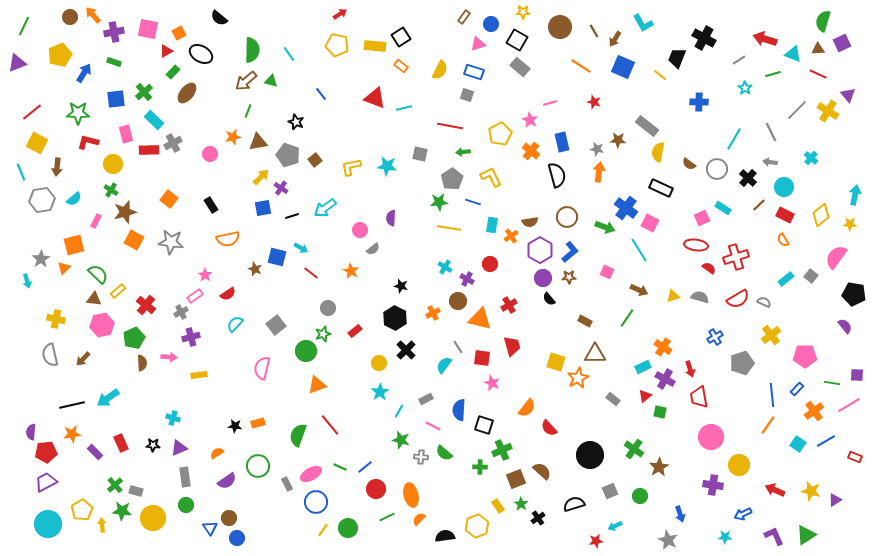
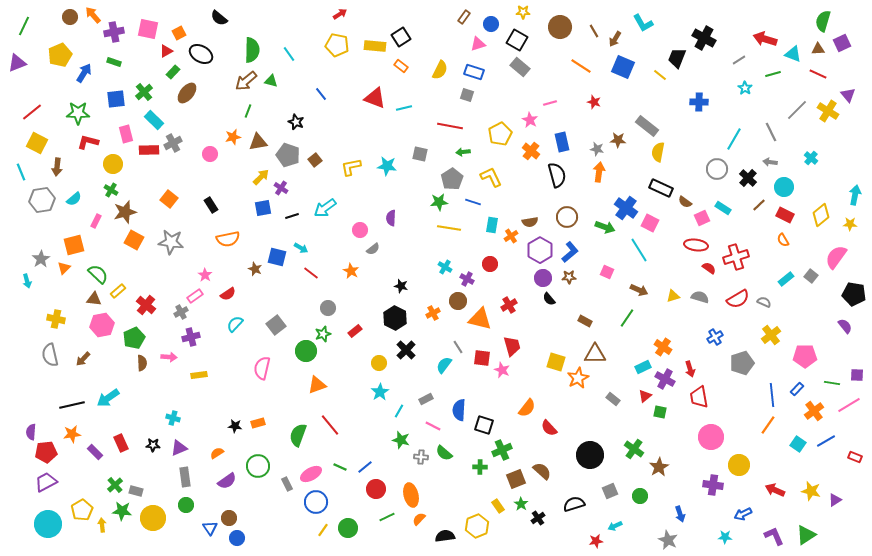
brown semicircle at (689, 164): moved 4 px left, 38 px down
pink star at (492, 383): moved 10 px right, 13 px up
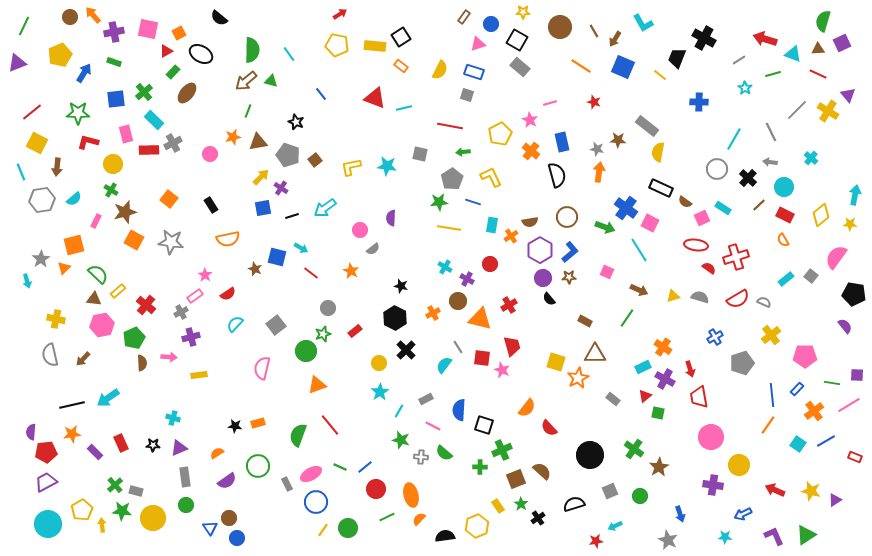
green square at (660, 412): moved 2 px left, 1 px down
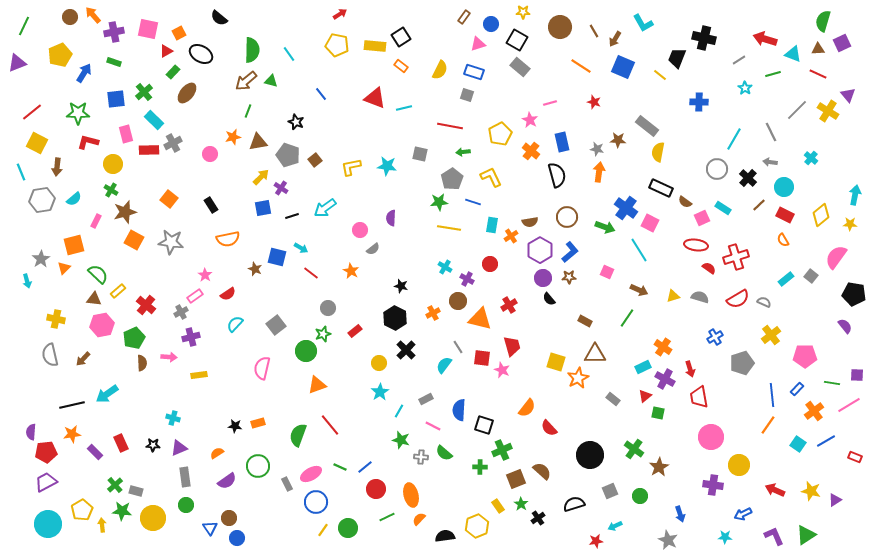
black cross at (704, 38): rotated 15 degrees counterclockwise
cyan arrow at (108, 398): moved 1 px left, 4 px up
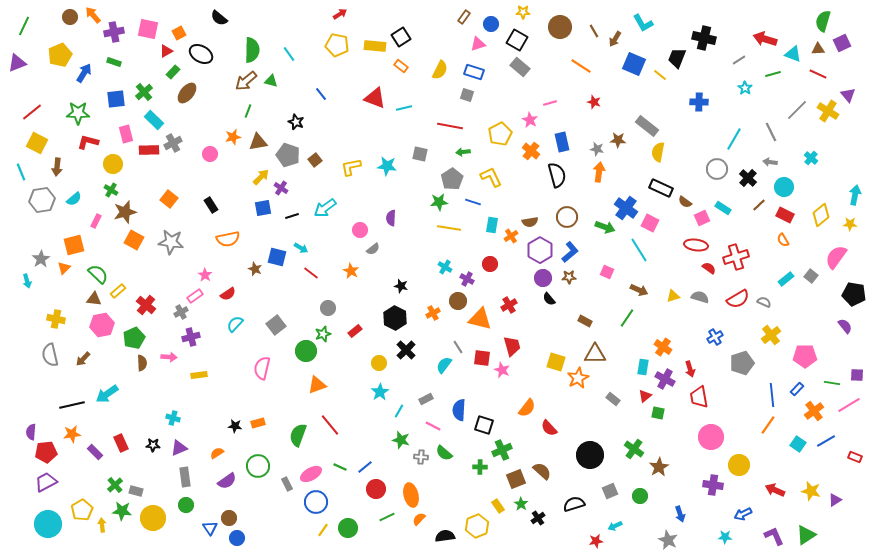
blue square at (623, 67): moved 11 px right, 3 px up
cyan rectangle at (643, 367): rotated 56 degrees counterclockwise
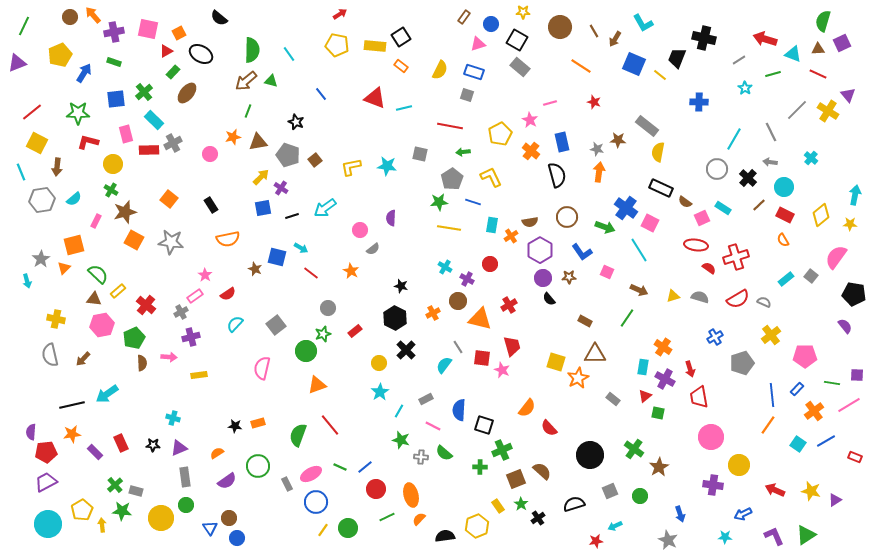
blue L-shape at (570, 252): moved 12 px right; rotated 95 degrees clockwise
yellow circle at (153, 518): moved 8 px right
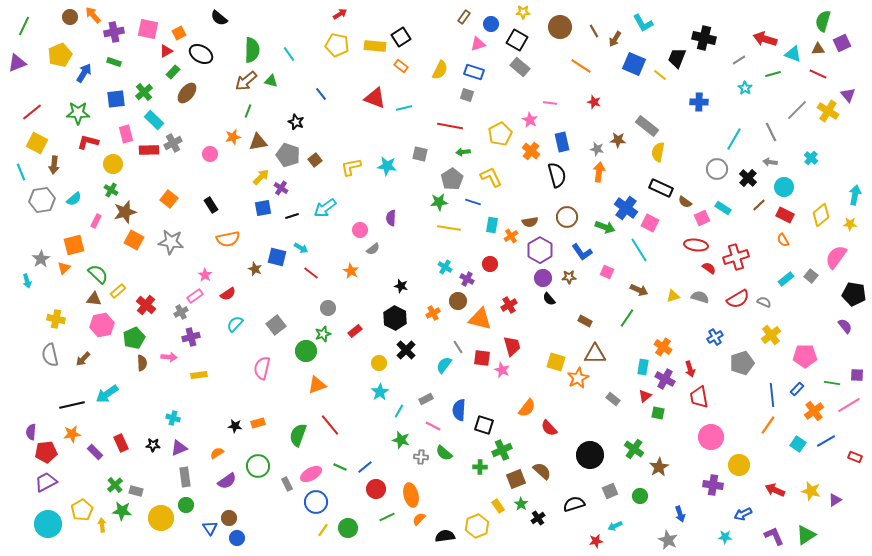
pink line at (550, 103): rotated 24 degrees clockwise
brown arrow at (57, 167): moved 3 px left, 2 px up
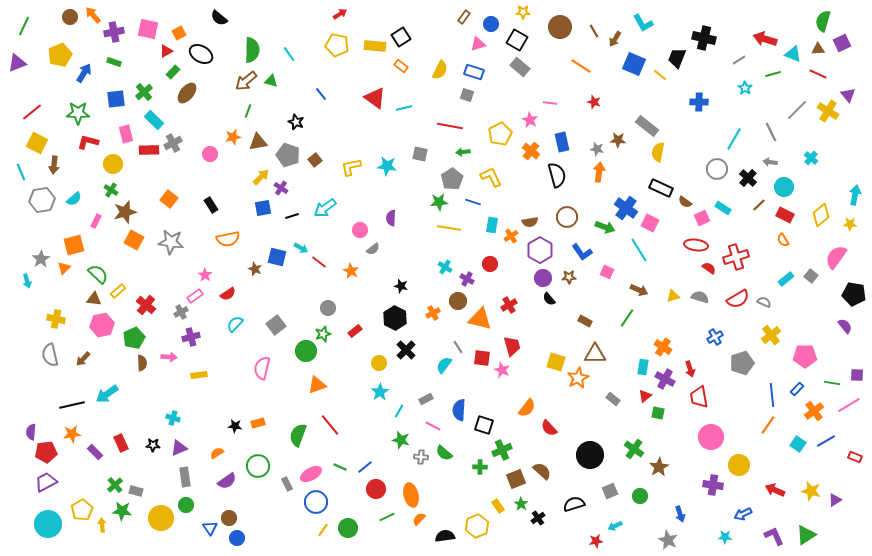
red triangle at (375, 98): rotated 15 degrees clockwise
red line at (311, 273): moved 8 px right, 11 px up
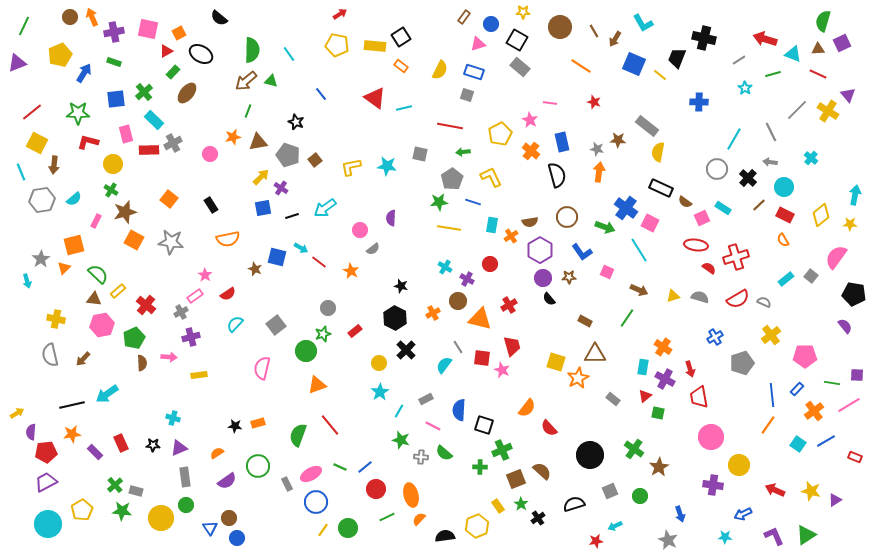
orange arrow at (93, 15): moved 1 px left, 2 px down; rotated 18 degrees clockwise
yellow arrow at (102, 525): moved 85 px left, 112 px up; rotated 64 degrees clockwise
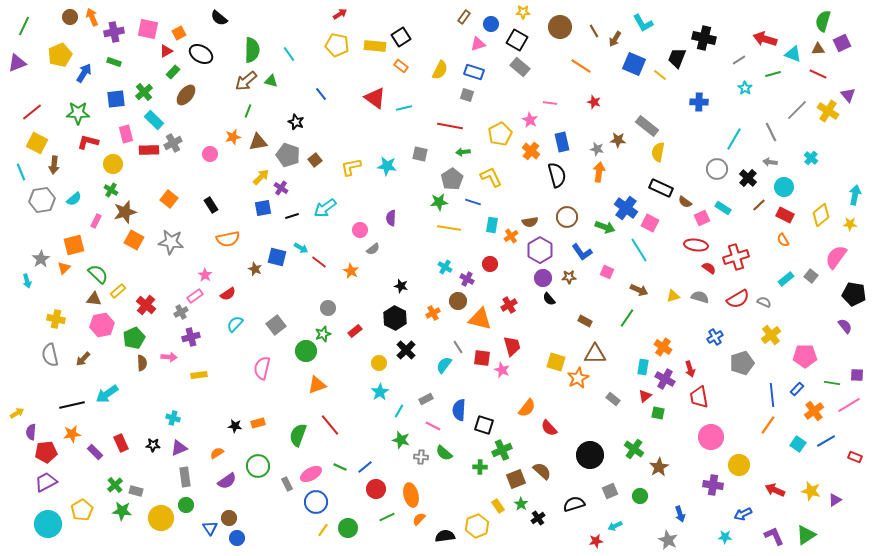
brown ellipse at (187, 93): moved 1 px left, 2 px down
